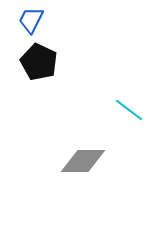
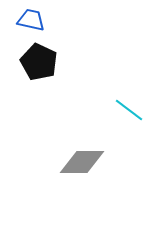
blue trapezoid: rotated 76 degrees clockwise
gray diamond: moved 1 px left, 1 px down
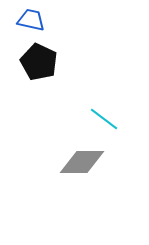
cyan line: moved 25 px left, 9 px down
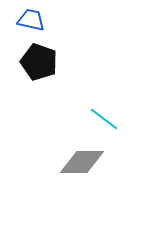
black pentagon: rotated 6 degrees counterclockwise
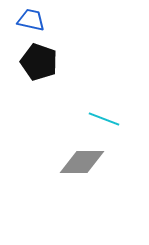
cyan line: rotated 16 degrees counterclockwise
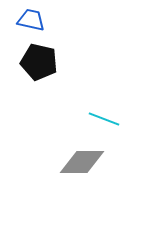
black pentagon: rotated 6 degrees counterclockwise
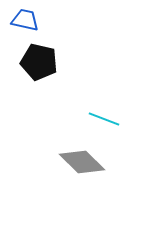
blue trapezoid: moved 6 px left
gray diamond: rotated 45 degrees clockwise
